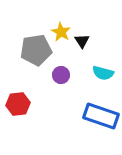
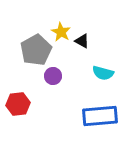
black triangle: rotated 28 degrees counterclockwise
gray pentagon: rotated 20 degrees counterclockwise
purple circle: moved 8 px left, 1 px down
blue rectangle: moved 1 px left; rotated 24 degrees counterclockwise
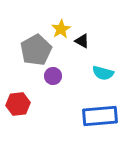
yellow star: moved 3 px up; rotated 12 degrees clockwise
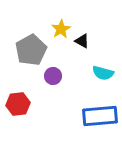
gray pentagon: moved 5 px left
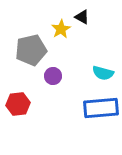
black triangle: moved 24 px up
gray pentagon: rotated 16 degrees clockwise
blue rectangle: moved 1 px right, 8 px up
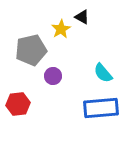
cyan semicircle: rotated 35 degrees clockwise
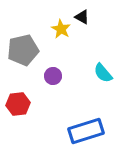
yellow star: rotated 12 degrees counterclockwise
gray pentagon: moved 8 px left
blue rectangle: moved 15 px left, 23 px down; rotated 12 degrees counterclockwise
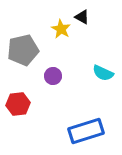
cyan semicircle: rotated 25 degrees counterclockwise
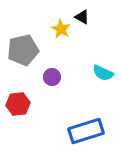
purple circle: moved 1 px left, 1 px down
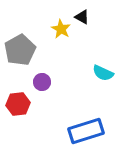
gray pentagon: moved 3 px left; rotated 16 degrees counterclockwise
purple circle: moved 10 px left, 5 px down
